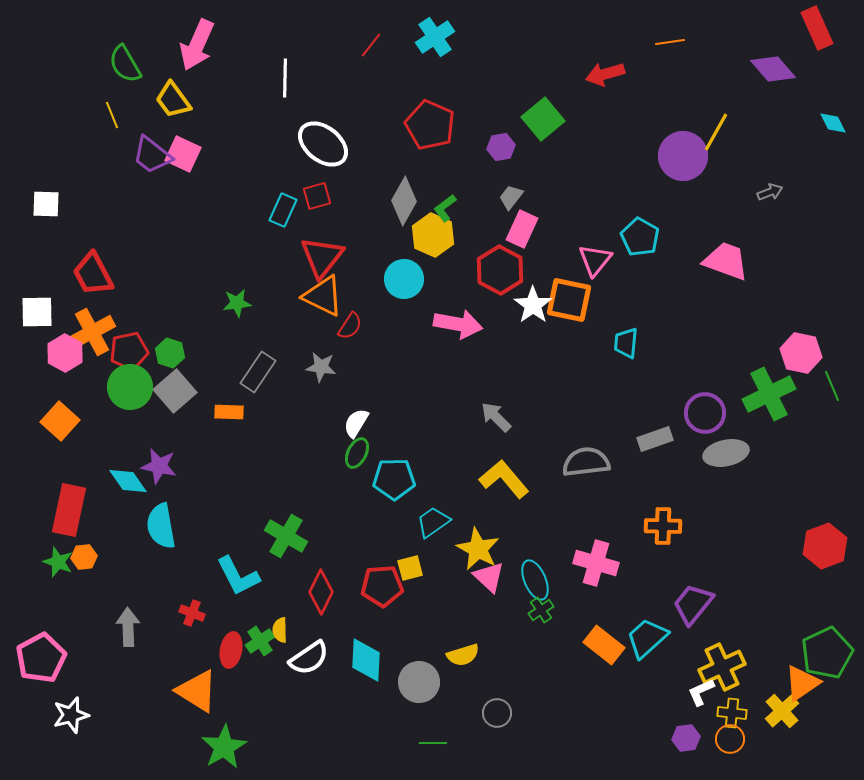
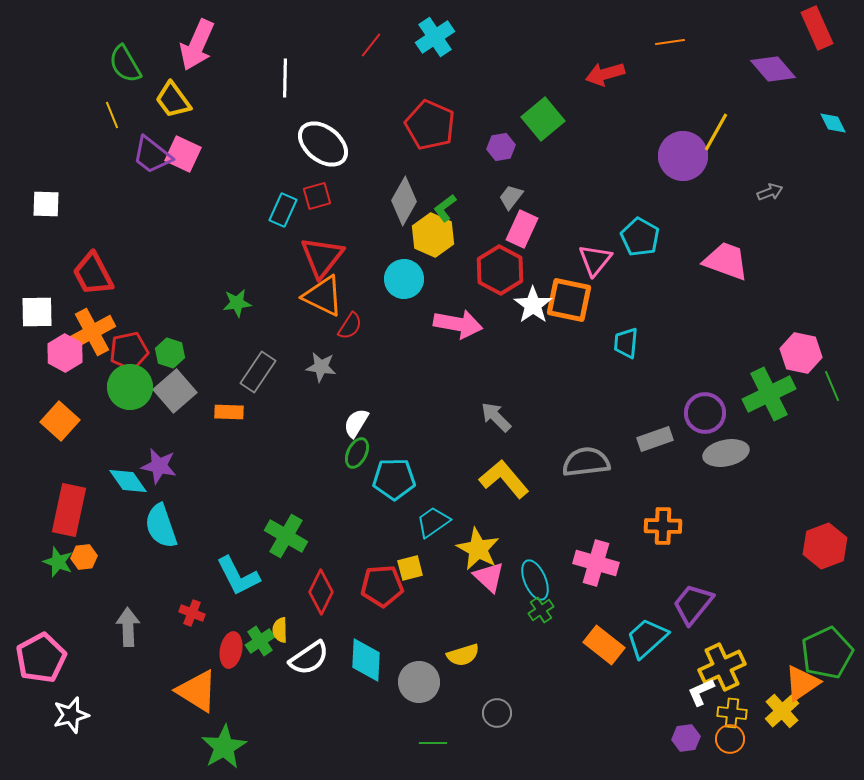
cyan semicircle at (161, 526): rotated 9 degrees counterclockwise
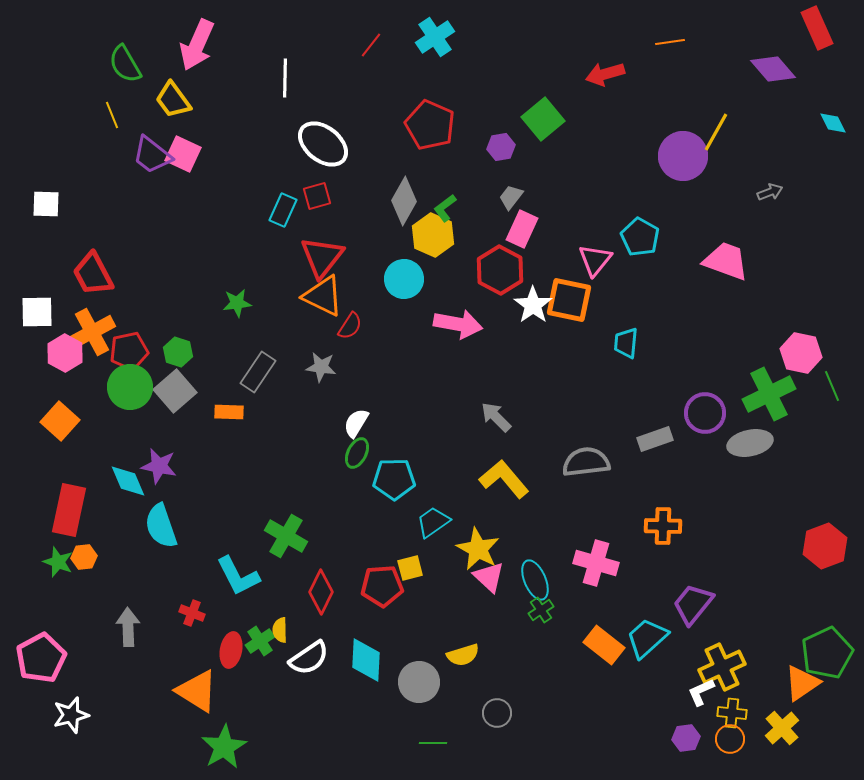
green hexagon at (170, 353): moved 8 px right, 1 px up
gray ellipse at (726, 453): moved 24 px right, 10 px up
cyan diamond at (128, 481): rotated 12 degrees clockwise
yellow cross at (782, 711): moved 17 px down
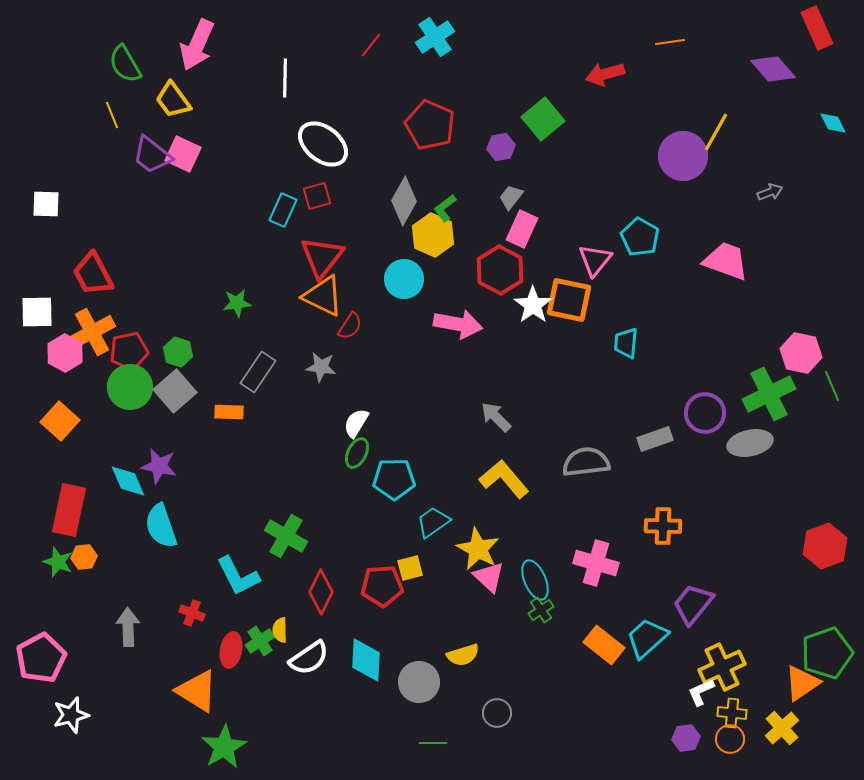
green pentagon at (827, 653): rotated 6 degrees clockwise
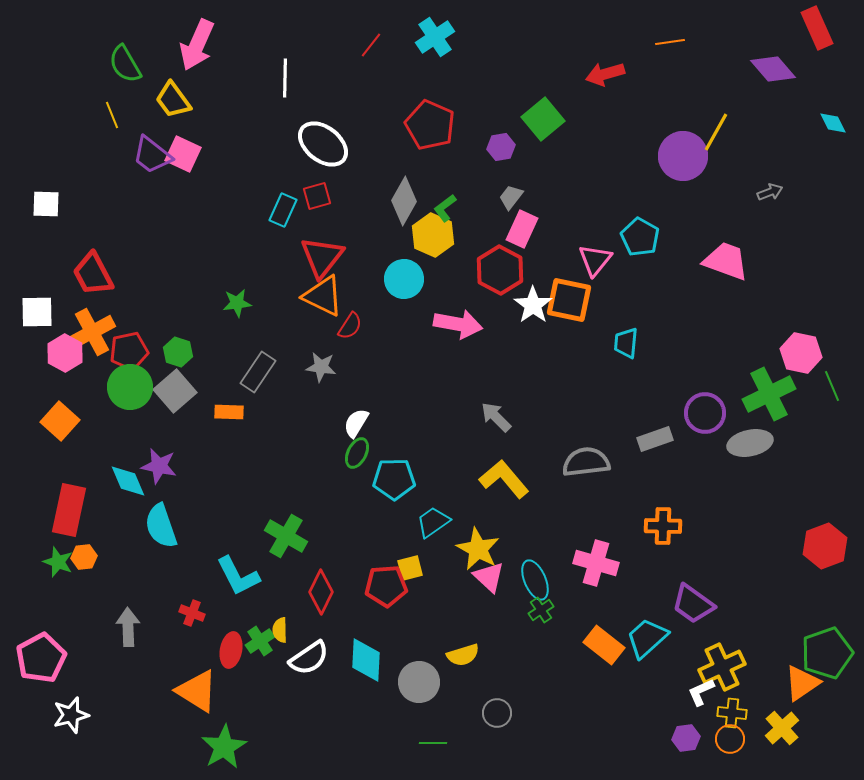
red pentagon at (382, 586): moved 4 px right
purple trapezoid at (693, 604): rotated 93 degrees counterclockwise
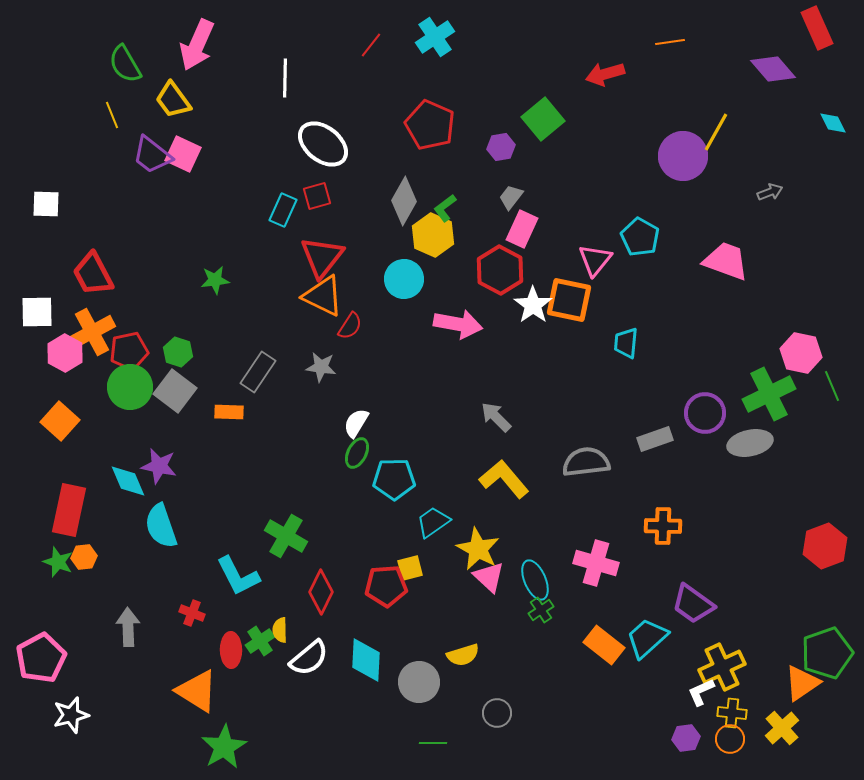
green star at (237, 303): moved 22 px left, 23 px up
gray square at (175, 391): rotated 12 degrees counterclockwise
red ellipse at (231, 650): rotated 12 degrees counterclockwise
white semicircle at (309, 658): rotated 6 degrees counterclockwise
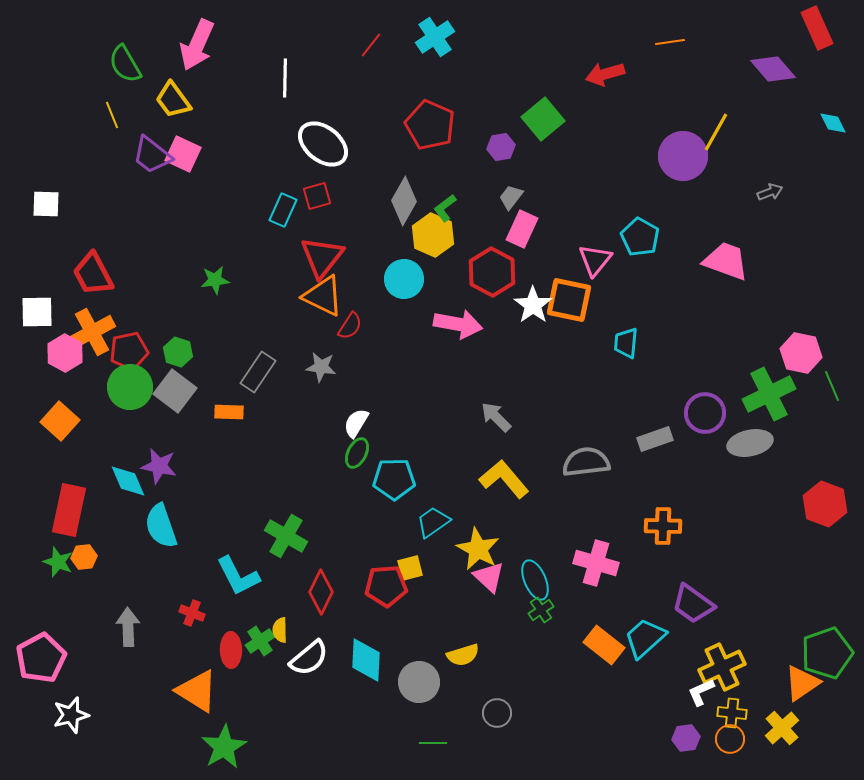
red hexagon at (500, 270): moved 8 px left, 2 px down
red hexagon at (825, 546): moved 42 px up; rotated 18 degrees counterclockwise
cyan trapezoid at (647, 638): moved 2 px left
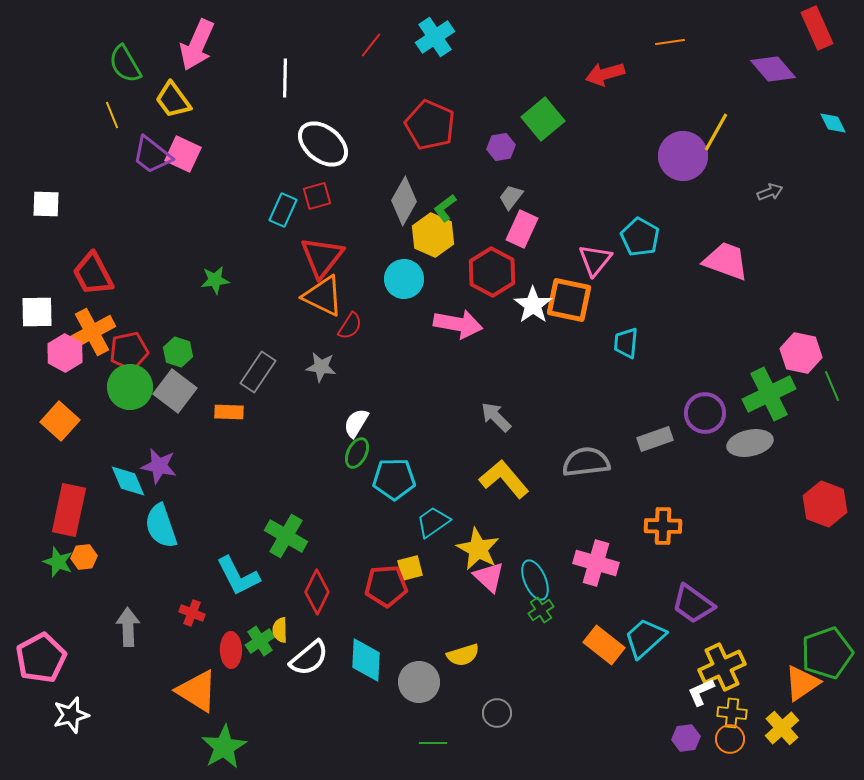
red diamond at (321, 592): moved 4 px left
